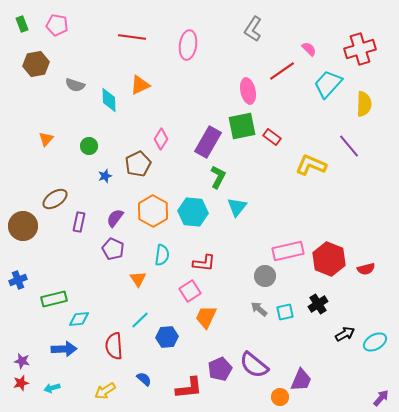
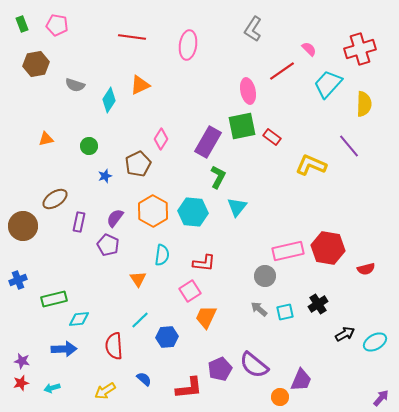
cyan diamond at (109, 100): rotated 35 degrees clockwise
orange triangle at (46, 139): rotated 35 degrees clockwise
purple pentagon at (113, 249): moved 5 px left, 4 px up
red hexagon at (329, 259): moved 1 px left, 11 px up; rotated 12 degrees counterclockwise
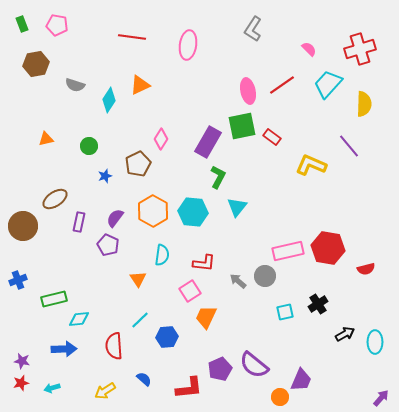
red line at (282, 71): moved 14 px down
gray arrow at (259, 309): moved 21 px left, 28 px up
cyan ellipse at (375, 342): rotated 60 degrees counterclockwise
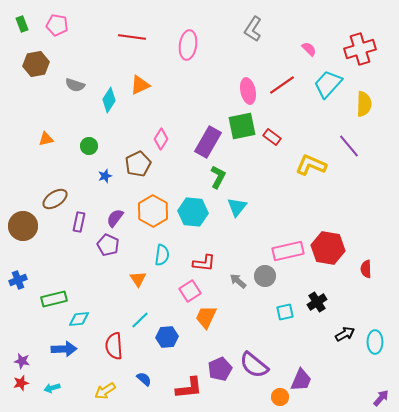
red semicircle at (366, 269): rotated 102 degrees clockwise
black cross at (318, 304): moved 1 px left, 2 px up
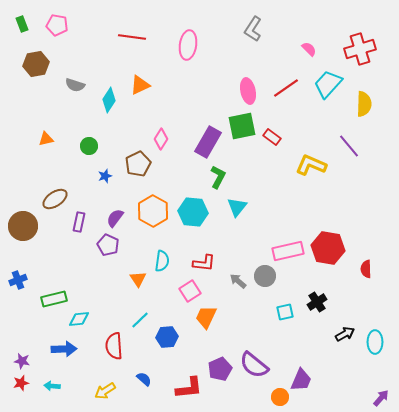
red line at (282, 85): moved 4 px right, 3 px down
cyan semicircle at (162, 255): moved 6 px down
cyan arrow at (52, 388): moved 2 px up; rotated 21 degrees clockwise
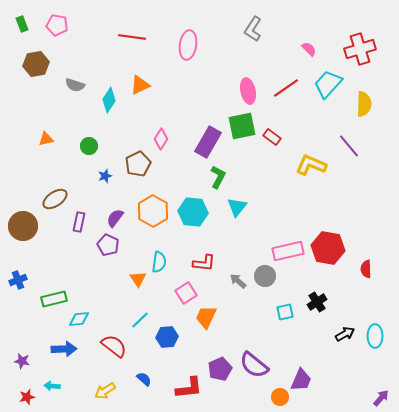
cyan semicircle at (162, 261): moved 3 px left, 1 px down
pink square at (190, 291): moved 4 px left, 2 px down
cyan ellipse at (375, 342): moved 6 px up
red semicircle at (114, 346): rotated 132 degrees clockwise
red star at (21, 383): moved 6 px right, 14 px down
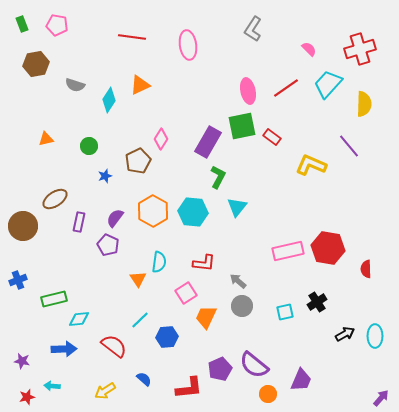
pink ellipse at (188, 45): rotated 16 degrees counterclockwise
brown pentagon at (138, 164): moved 3 px up
gray circle at (265, 276): moved 23 px left, 30 px down
orange circle at (280, 397): moved 12 px left, 3 px up
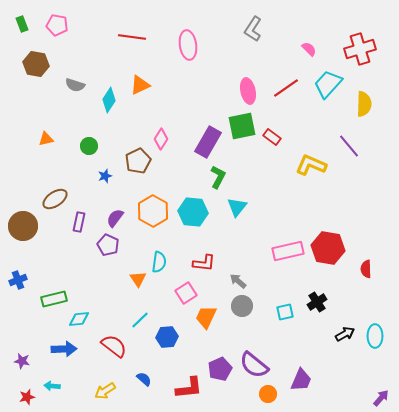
brown hexagon at (36, 64): rotated 20 degrees clockwise
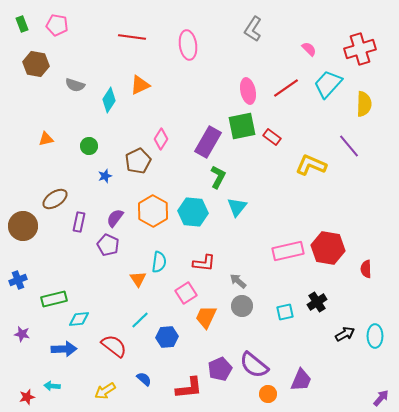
purple star at (22, 361): moved 27 px up
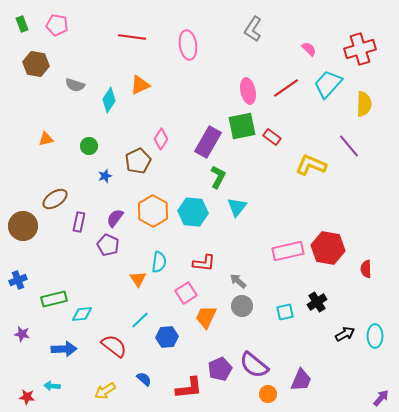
cyan diamond at (79, 319): moved 3 px right, 5 px up
red star at (27, 397): rotated 21 degrees clockwise
